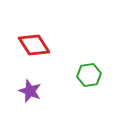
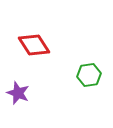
purple star: moved 12 px left, 2 px down
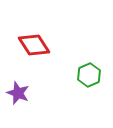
green hexagon: rotated 15 degrees counterclockwise
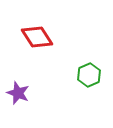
red diamond: moved 3 px right, 8 px up
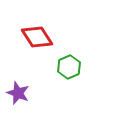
green hexagon: moved 20 px left, 8 px up
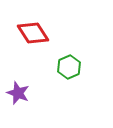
red diamond: moved 4 px left, 4 px up
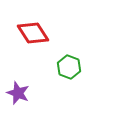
green hexagon: rotated 15 degrees counterclockwise
